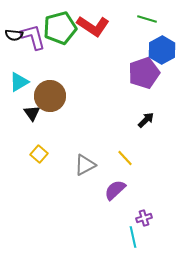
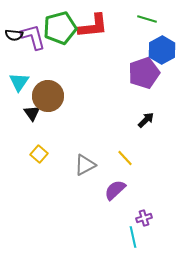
red L-shape: rotated 40 degrees counterclockwise
cyan triangle: rotated 25 degrees counterclockwise
brown circle: moved 2 px left
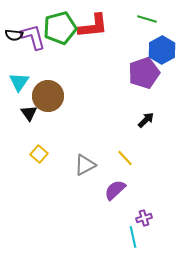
black triangle: moved 3 px left
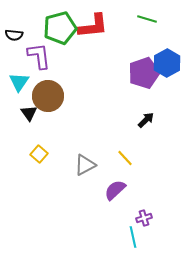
purple L-shape: moved 6 px right, 19 px down; rotated 8 degrees clockwise
blue hexagon: moved 5 px right, 13 px down
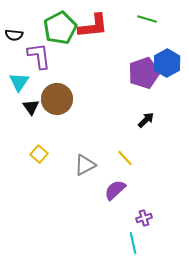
green pentagon: rotated 12 degrees counterclockwise
brown circle: moved 9 px right, 3 px down
black triangle: moved 2 px right, 6 px up
cyan line: moved 6 px down
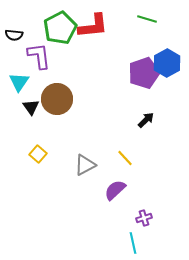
yellow square: moved 1 px left
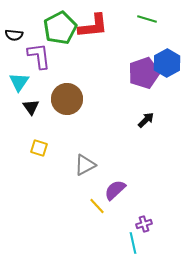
brown circle: moved 10 px right
yellow square: moved 1 px right, 6 px up; rotated 24 degrees counterclockwise
yellow line: moved 28 px left, 48 px down
purple cross: moved 6 px down
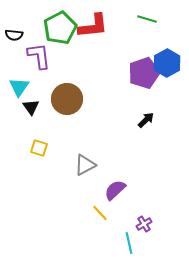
cyan triangle: moved 5 px down
yellow line: moved 3 px right, 7 px down
purple cross: rotated 14 degrees counterclockwise
cyan line: moved 4 px left
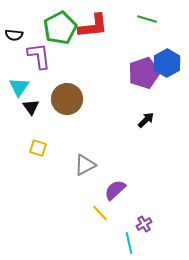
yellow square: moved 1 px left
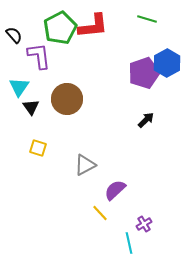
black semicircle: rotated 138 degrees counterclockwise
